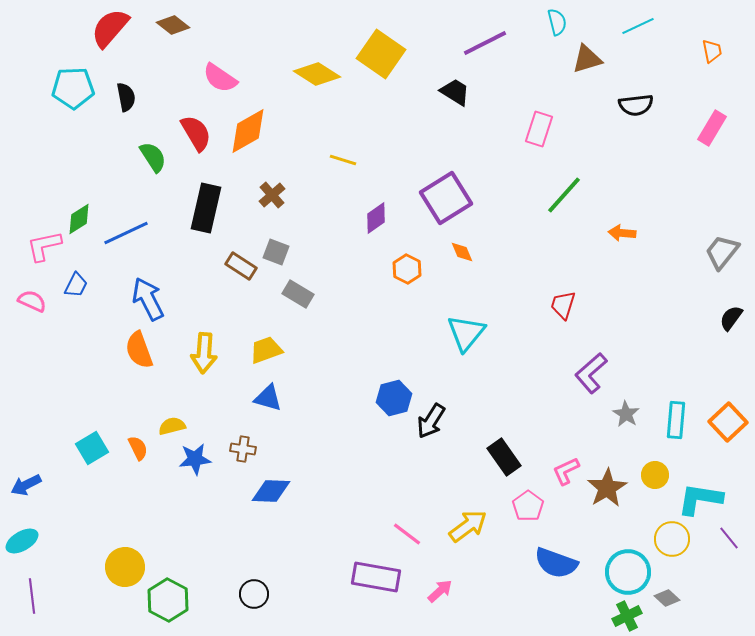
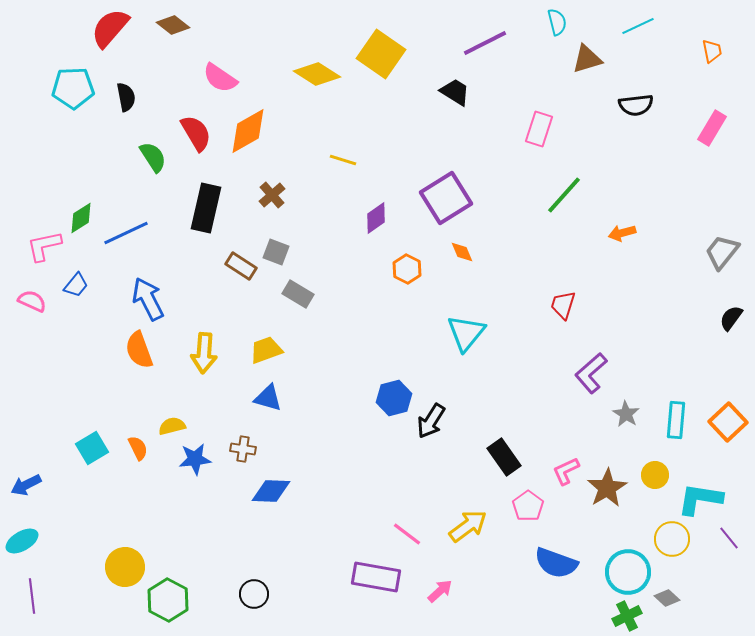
green diamond at (79, 219): moved 2 px right, 1 px up
orange arrow at (622, 233): rotated 20 degrees counterclockwise
blue trapezoid at (76, 285): rotated 12 degrees clockwise
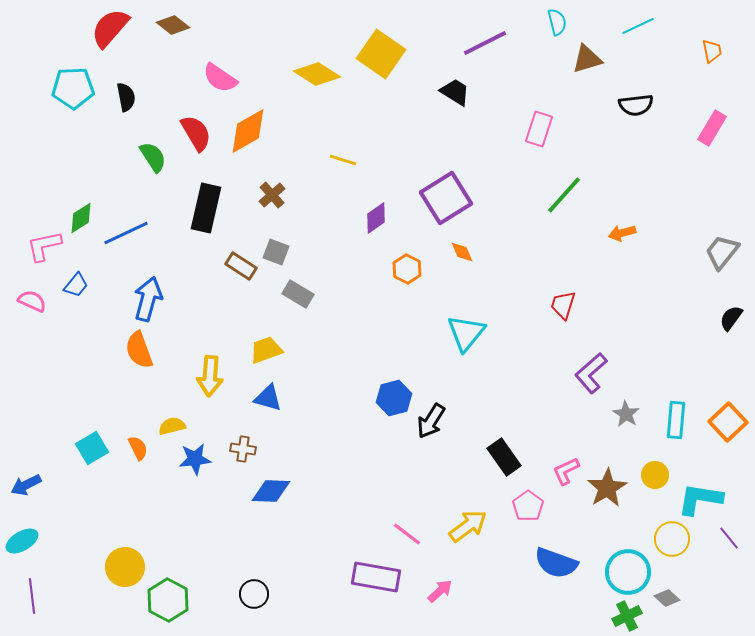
blue arrow at (148, 299): rotated 42 degrees clockwise
yellow arrow at (204, 353): moved 6 px right, 23 px down
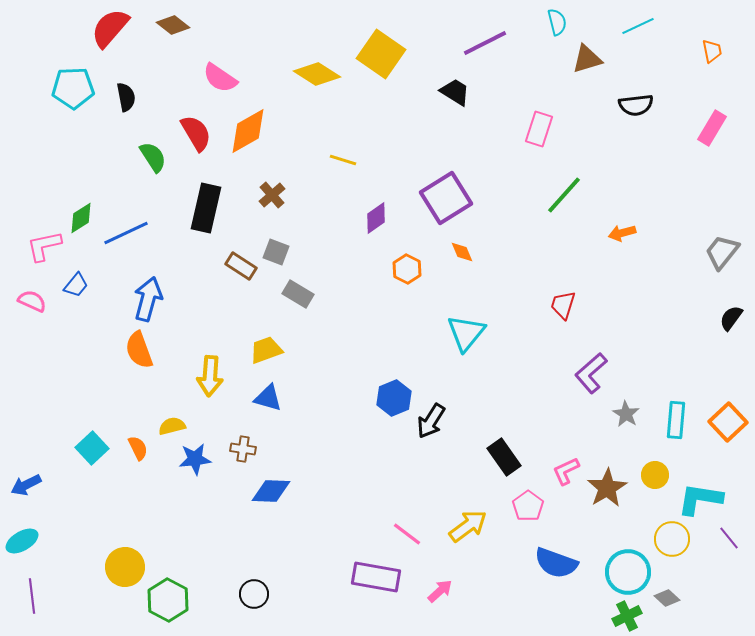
blue hexagon at (394, 398): rotated 8 degrees counterclockwise
cyan square at (92, 448): rotated 12 degrees counterclockwise
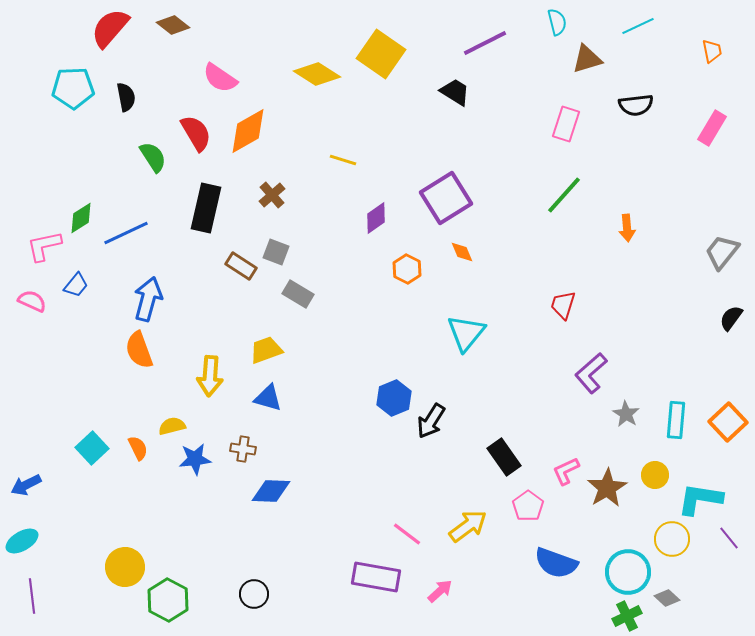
pink rectangle at (539, 129): moved 27 px right, 5 px up
orange arrow at (622, 233): moved 5 px right, 5 px up; rotated 80 degrees counterclockwise
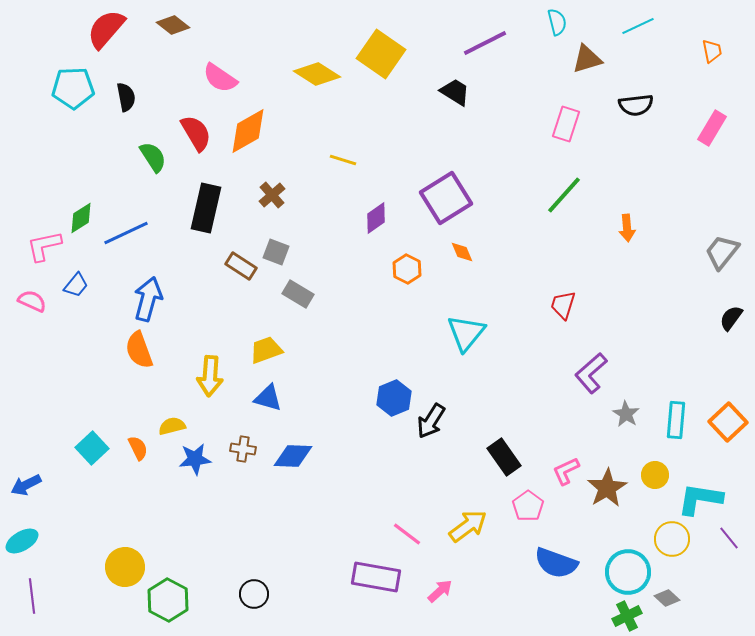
red semicircle at (110, 28): moved 4 px left, 1 px down
blue diamond at (271, 491): moved 22 px right, 35 px up
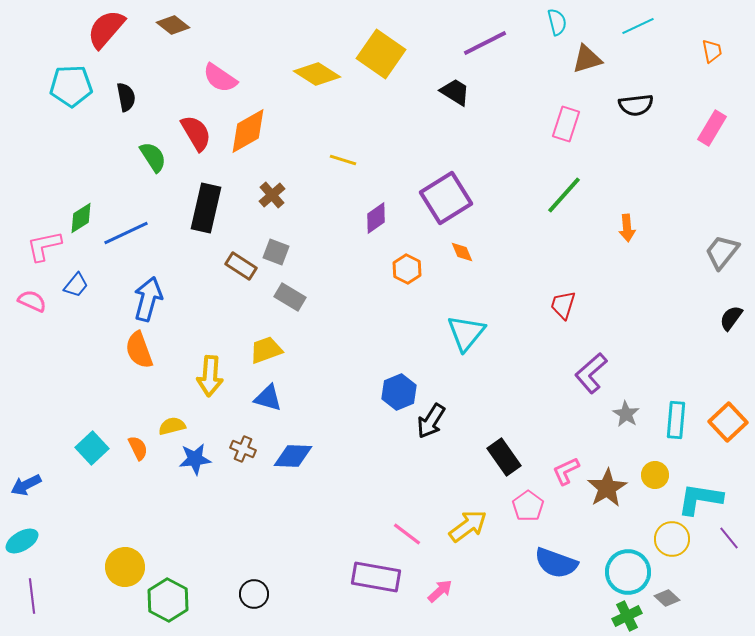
cyan pentagon at (73, 88): moved 2 px left, 2 px up
gray rectangle at (298, 294): moved 8 px left, 3 px down
blue hexagon at (394, 398): moved 5 px right, 6 px up
brown cross at (243, 449): rotated 15 degrees clockwise
